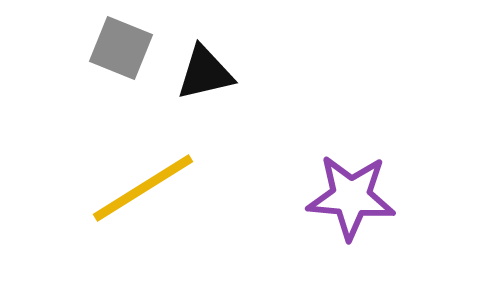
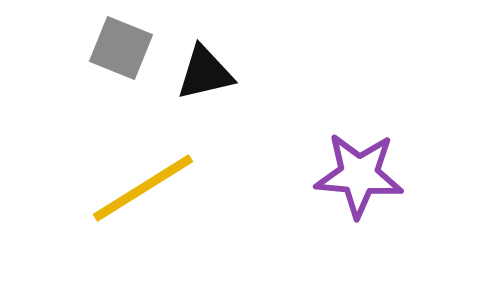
purple star: moved 8 px right, 22 px up
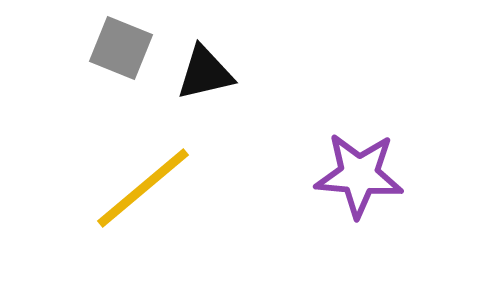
yellow line: rotated 8 degrees counterclockwise
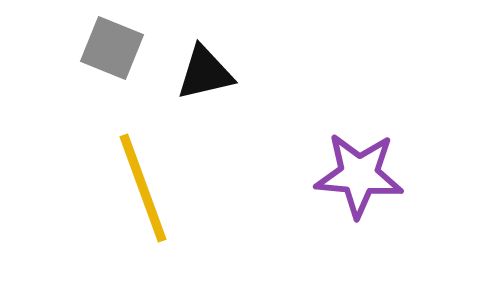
gray square: moved 9 px left
yellow line: rotated 70 degrees counterclockwise
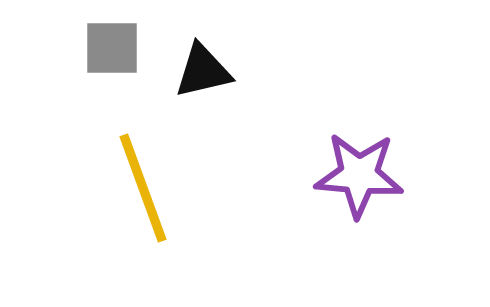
gray square: rotated 22 degrees counterclockwise
black triangle: moved 2 px left, 2 px up
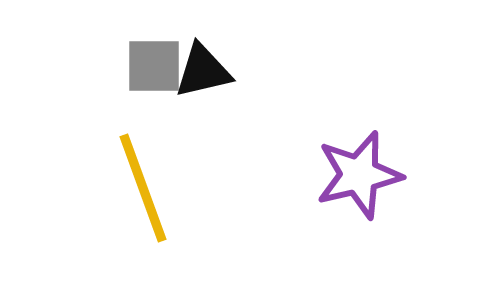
gray square: moved 42 px right, 18 px down
purple star: rotated 18 degrees counterclockwise
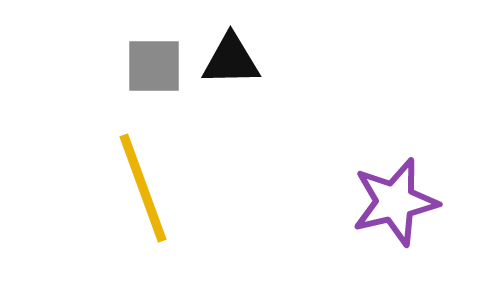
black triangle: moved 28 px right, 11 px up; rotated 12 degrees clockwise
purple star: moved 36 px right, 27 px down
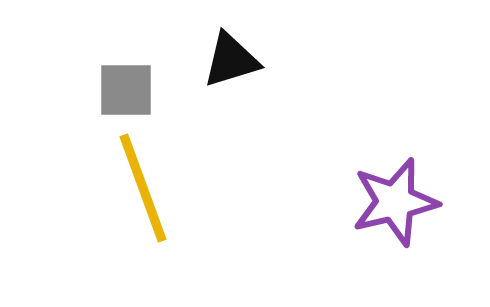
black triangle: rotated 16 degrees counterclockwise
gray square: moved 28 px left, 24 px down
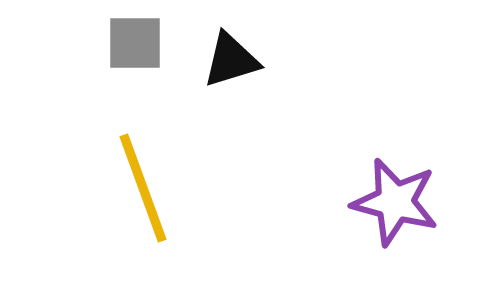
gray square: moved 9 px right, 47 px up
purple star: rotated 28 degrees clockwise
